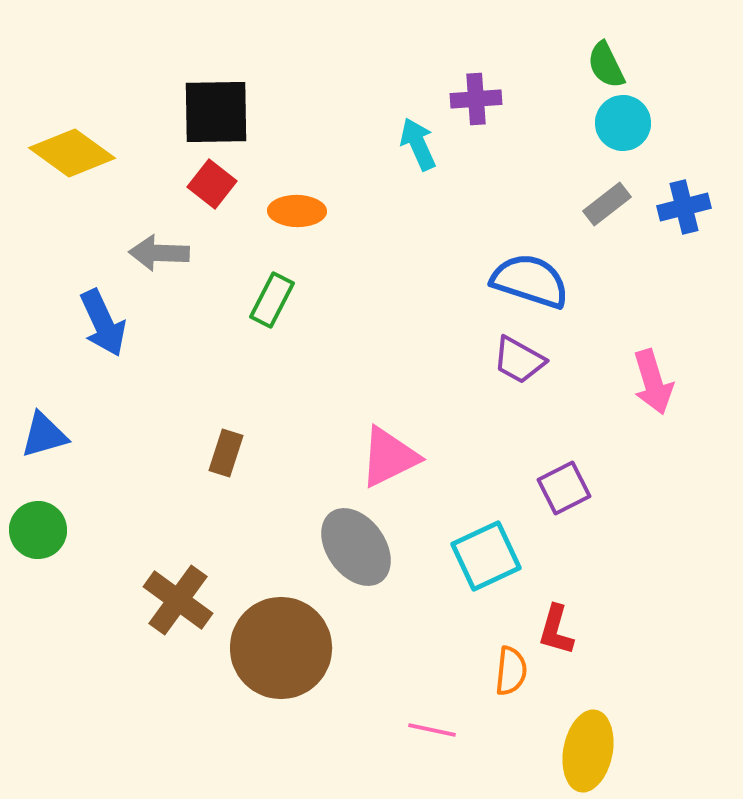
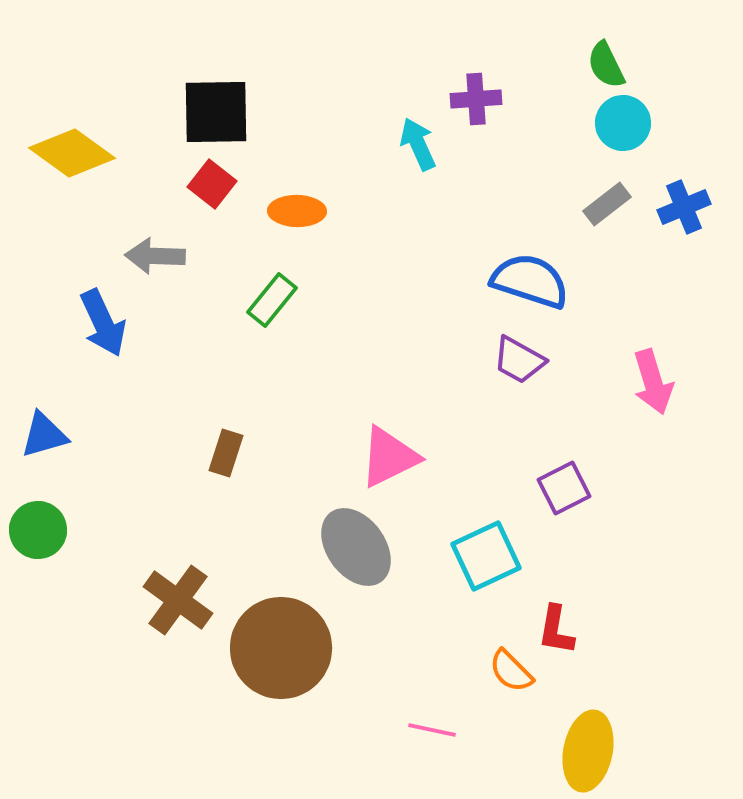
blue cross: rotated 9 degrees counterclockwise
gray arrow: moved 4 px left, 3 px down
green rectangle: rotated 12 degrees clockwise
red L-shape: rotated 6 degrees counterclockwise
orange semicircle: rotated 129 degrees clockwise
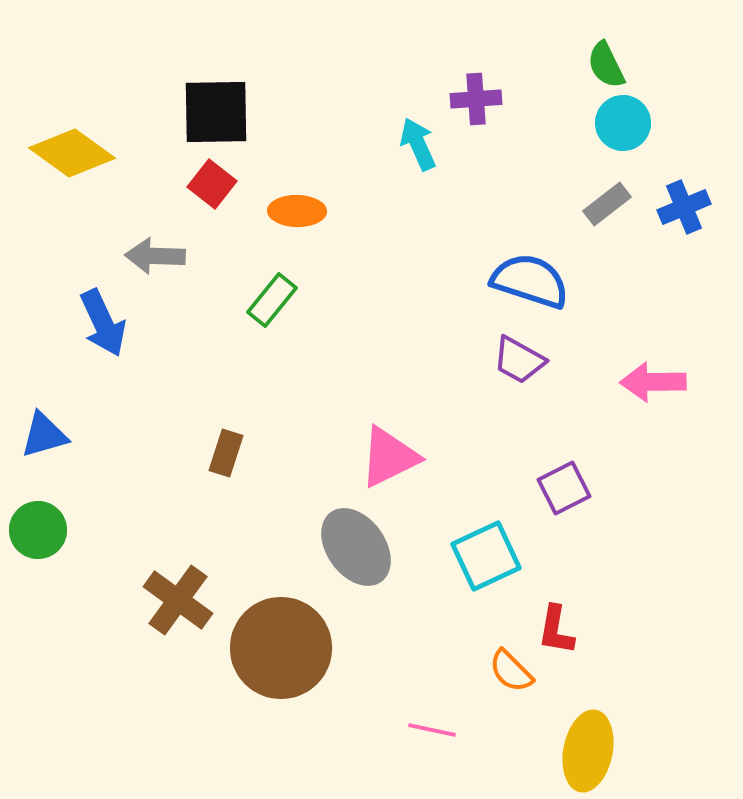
pink arrow: rotated 106 degrees clockwise
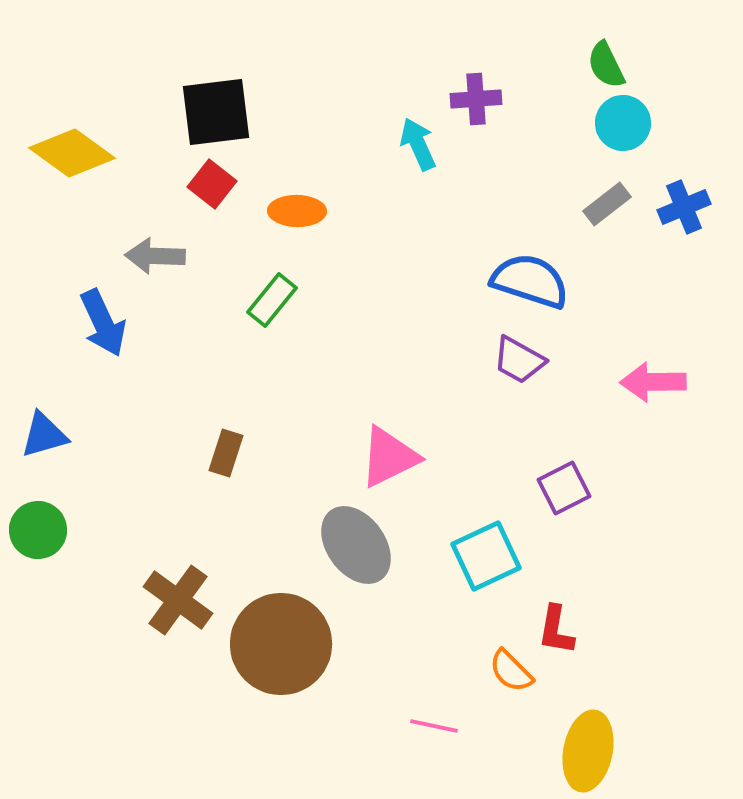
black square: rotated 6 degrees counterclockwise
gray ellipse: moved 2 px up
brown circle: moved 4 px up
pink line: moved 2 px right, 4 px up
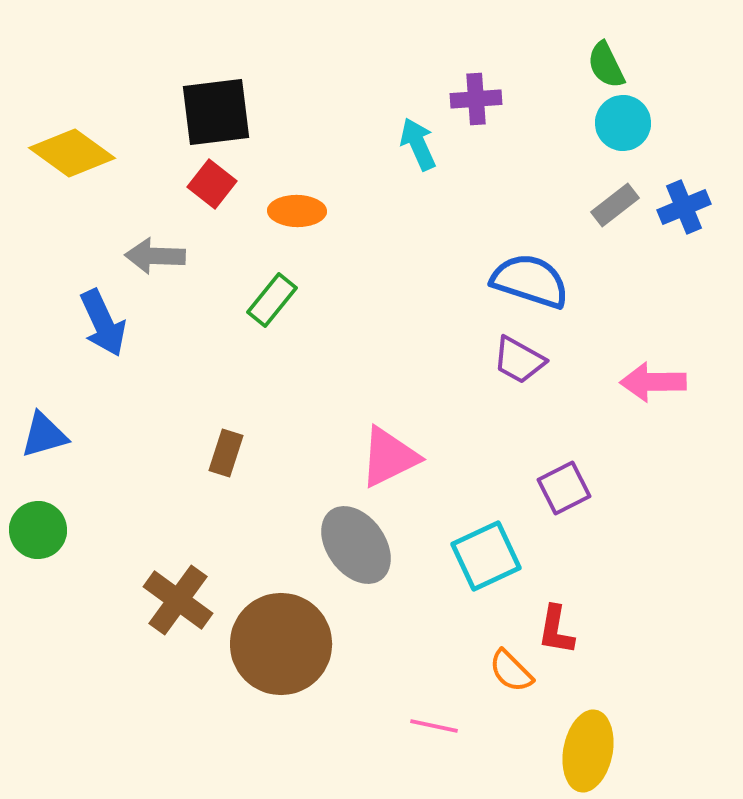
gray rectangle: moved 8 px right, 1 px down
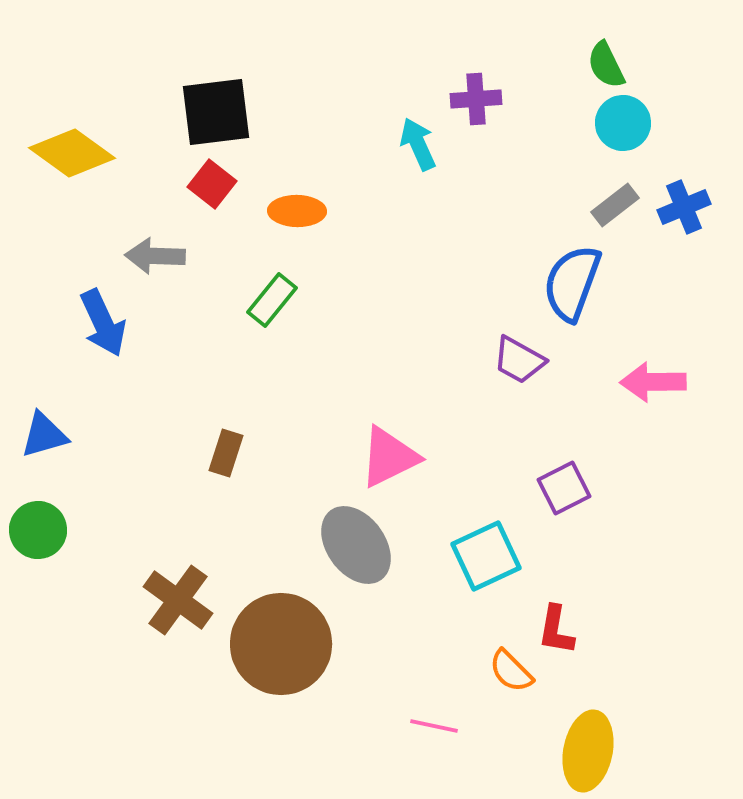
blue semicircle: moved 42 px right, 2 px down; rotated 88 degrees counterclockwise
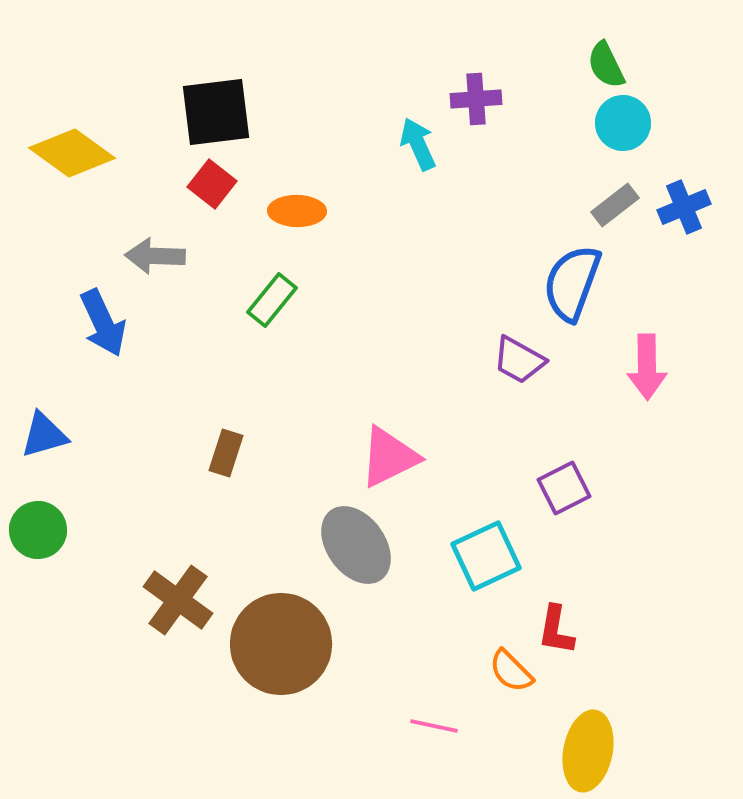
pink arrow: moved 6 px left, 15 px up; rotated 90 degrees counterclockwise
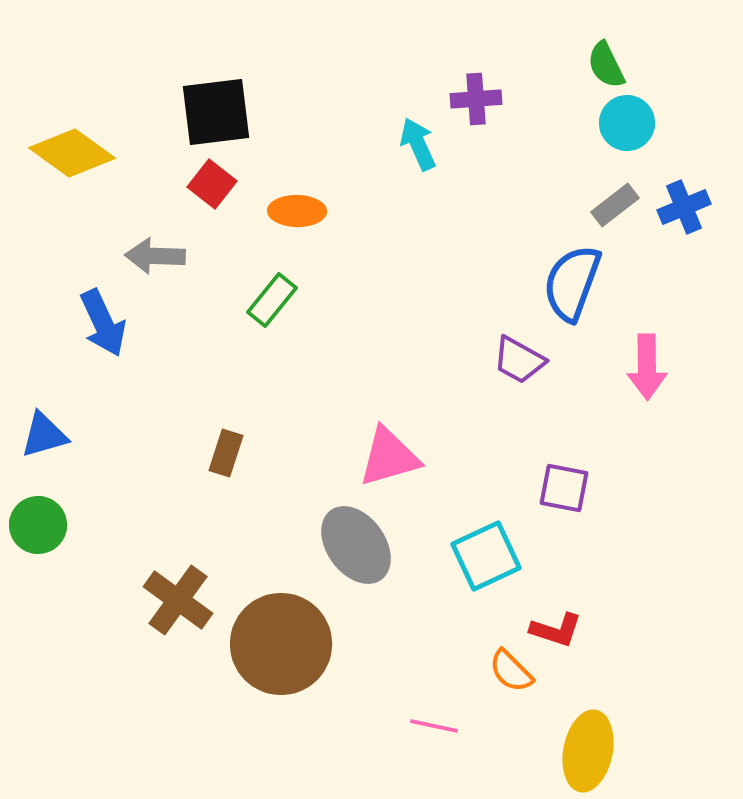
cyan circle: moved 4 px right
pink triangle: rotated 10 degrees clockwise
purple square: rotated 38 degrees clockwise
green circle: moved 5 px up
red L-shape: rotated 82 degrees counterclockwise
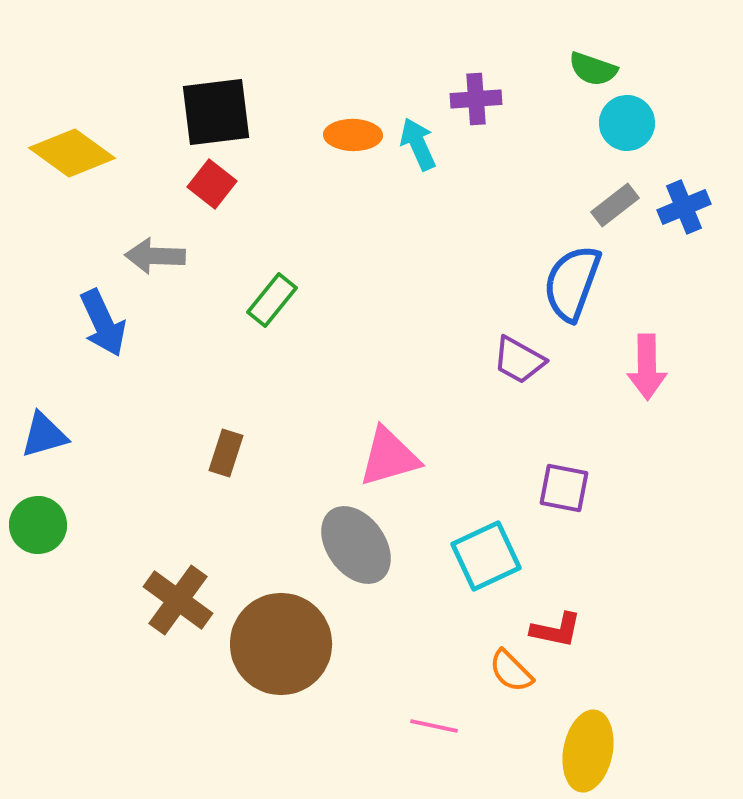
green semicircle: moved 13 px left, 4 px down; rotated 45 degrees counterclockwise
orange ellipse: moved 56 px right, 76 px up
red L-shape: rotated 6 degrees counterclockwise
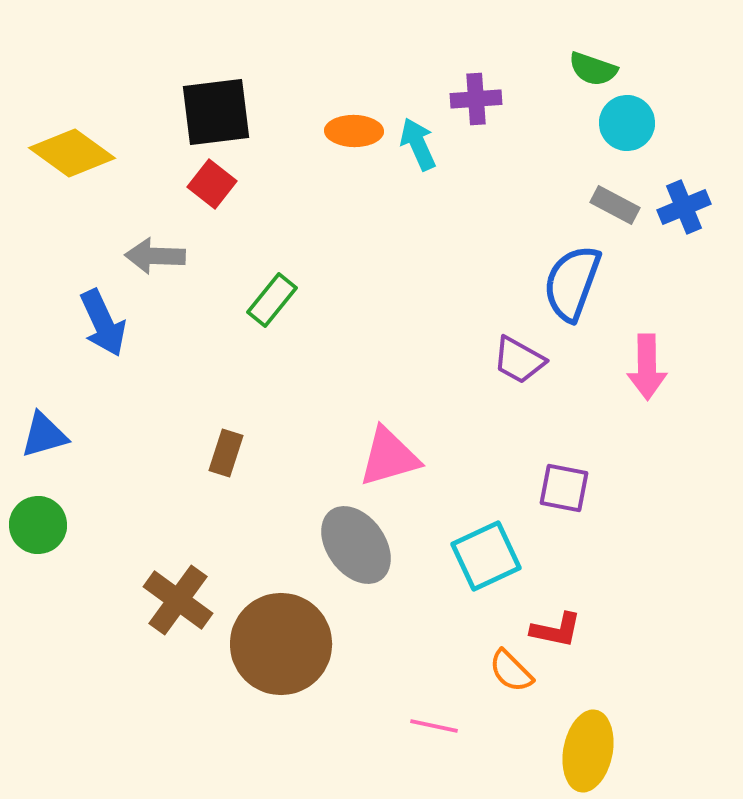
orange ellipse: moved 1 px right, 4 px up
gray rectangle: rotated 66 degrees clockwise
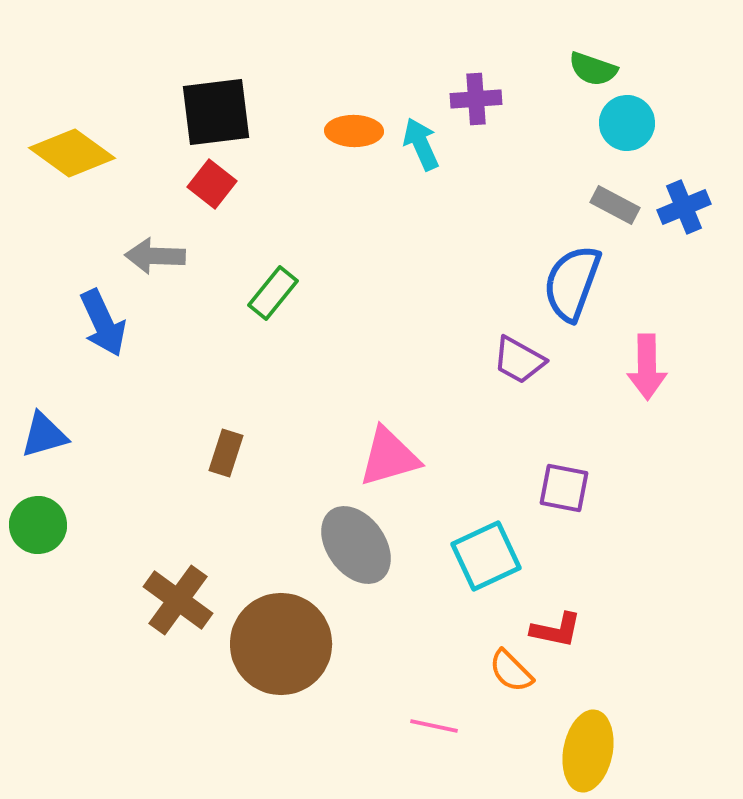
cyan arrow: moved 3 px right
green rectangle: moved 1 px right, 7 px up
